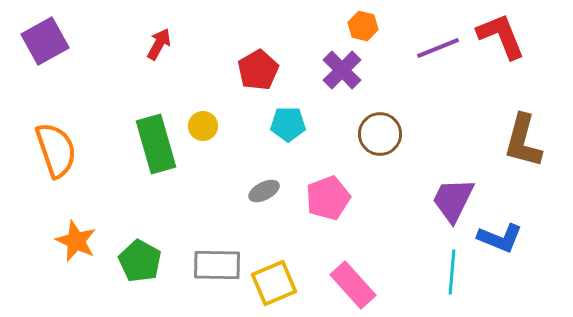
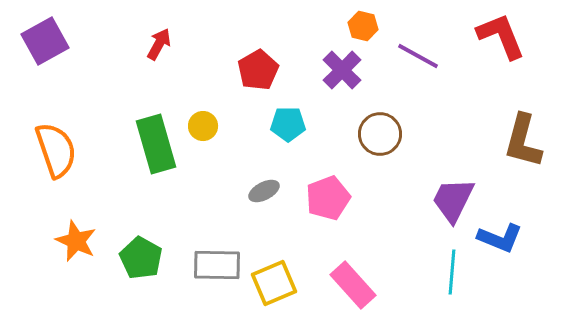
purple line: moved 20 px left, 8 px down; rotated 51 degrees clockwise
green pentagon: moved 1 px right, 3 px up
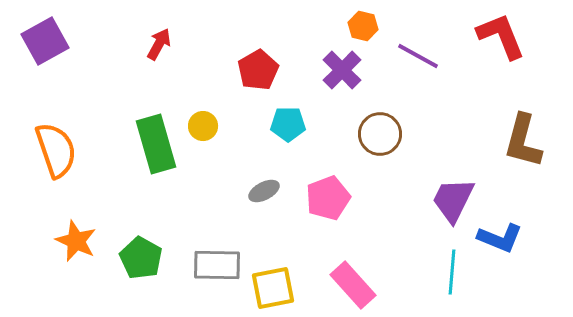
yellow square: moved 1 px left, 5 px down; rotated 12 degrees clockwise
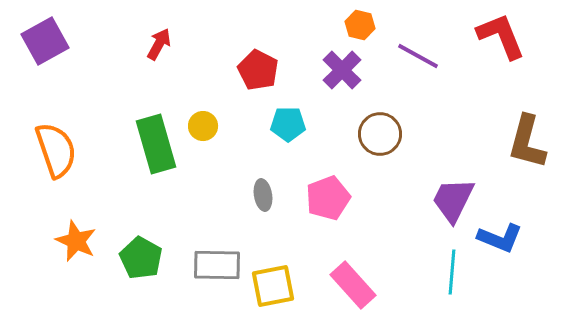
orange hexagon: moved 3 px left, 1 px up
red pentagon: rotated 15 degrees counterclockwise
brown L-shape: moved 4 px right, 1 px down
gray ellipse: moved 1 px left, 4 px down; rotated 72 degrees counterclockwise
yellow square: moved 2 px up
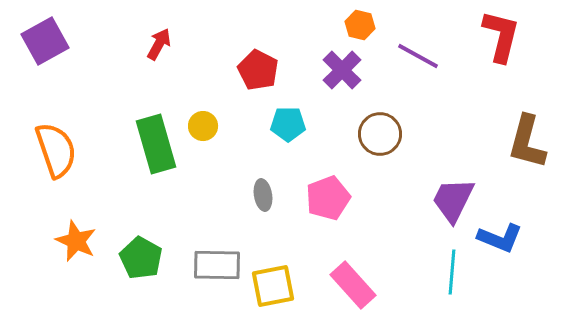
red L-shape: rotated 36 degrees clockwise
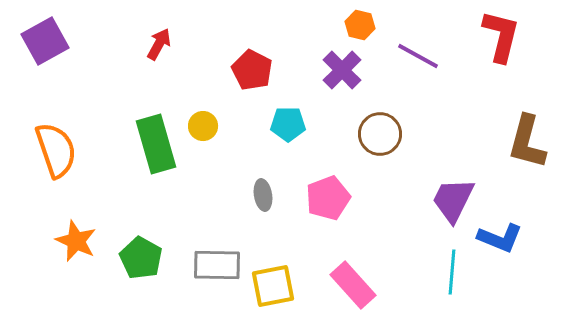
red pentagon: moved 6 px left
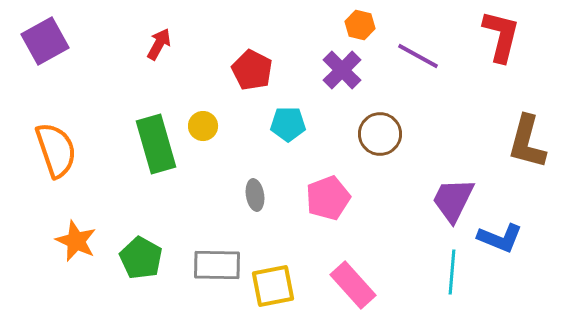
gray ellipse: moved 8 px left
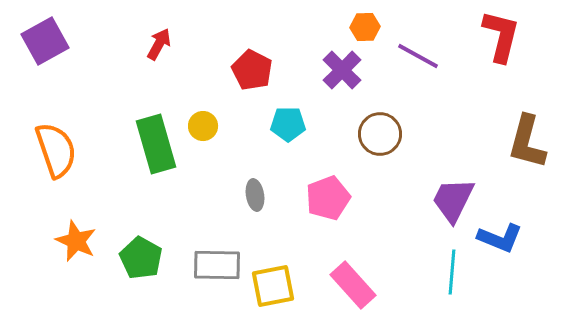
orange hexagon: moved 5 px right, 2 px down; rotated 16 degrees counterclockwise
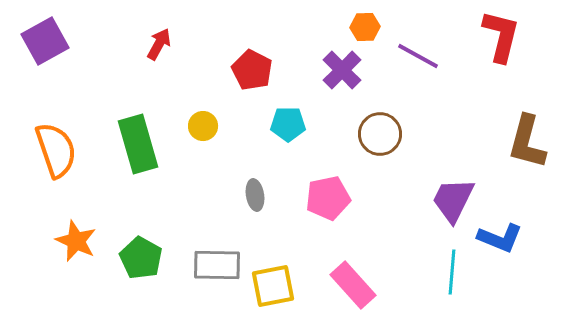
green rectangle: moved 18 px left
pink pentagon: rotated 9 degrees clockwise
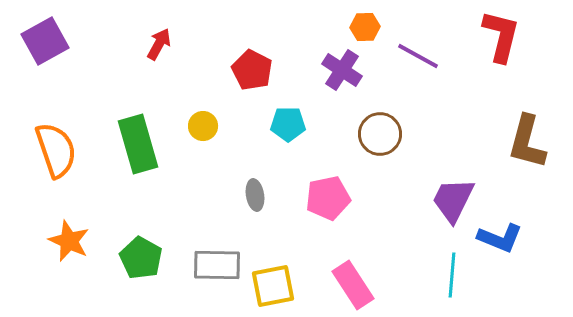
purple cross: rotated 12 degrees counterclockwise
orange star: moved 7 px left
cyan line: moved 3 px down
pink rectangle: rotated 9 degrees clockwise
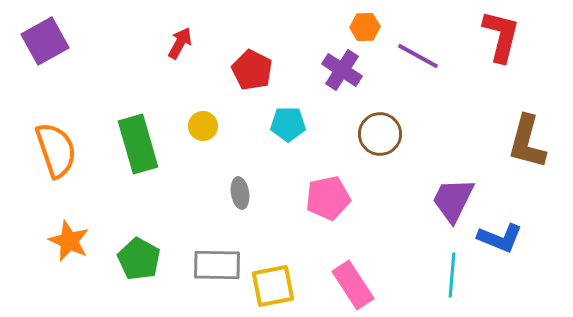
red arrow: moved 21 px right, 1 px up
gray ellipse: moved 15 px left, 2 px up
green pentagon: moved 2 px left, 1 px down
